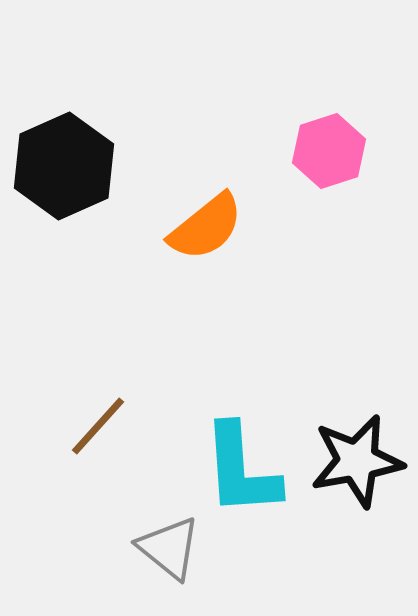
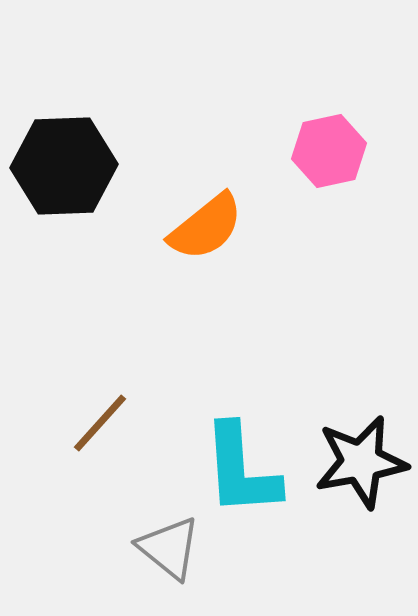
pink hexagon: rotated 6 degrees clockwise
black hexagon: rotated 22 degrees clockwise
brown line: moved 2 px right, 3 px up
black star: moved 4 px right, 1 px down
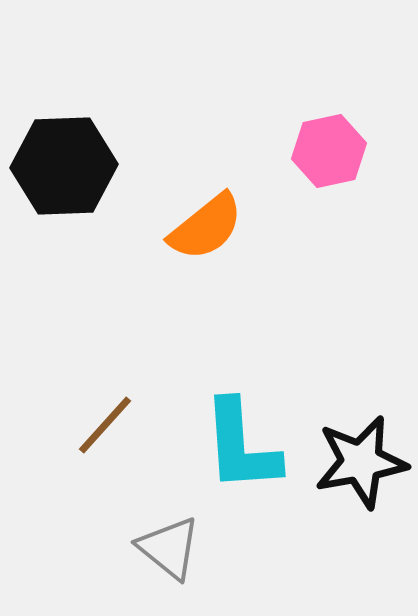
brown line: moved 5 px right, 2 px down
cyan L-shape: moved 24 px up
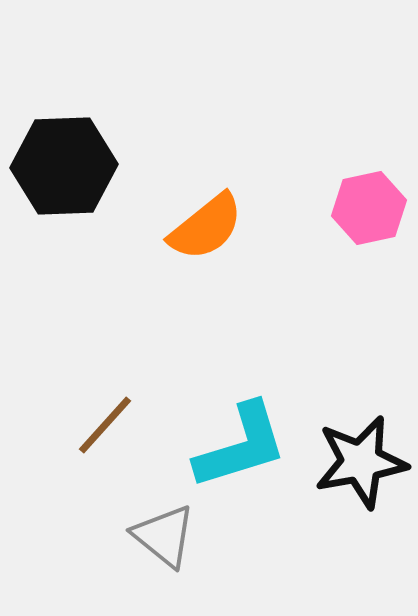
pink hexagon: moved 40 px right, 57 px down
cyan L-shape: rotated 103 degrees counterclockwise
gray triangle: moved 5 px left, 12 px up
